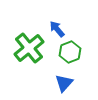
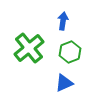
blue arrow: moved 6 px right, 8 px up; rotated 48 degrees clockwise
blue triangle: rotated 24 degrees clockwise
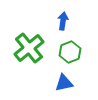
blue triangle: rotated 12 degrees clockwise
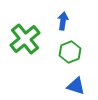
green cross: moved 4 px left, 9 px up
blue triangle: moved 12 px right, 3 px down; rotated 30 degrees clockwise
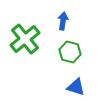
green hexagon: rotated 25 degrees counterclockwise
blue triangle: moved 1 px down
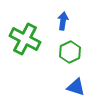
green cross: rotated 24 degrees counterclockwise
green hexagon: rotated 20 degrees clockwise
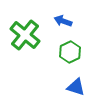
blue arrow: rotated 78 degrees counterclockwise
green cross: moved 4 px up; rotated 12 degrees clockwise
